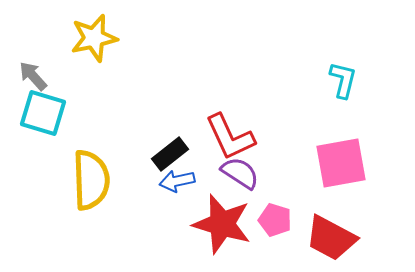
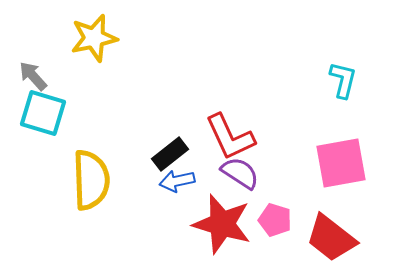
red trapezoid: rotated 10 degrees clockwise
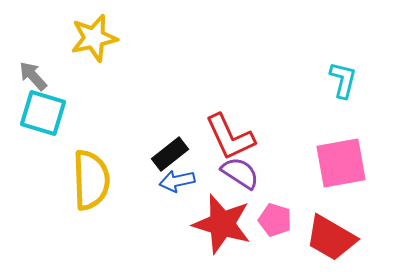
red trapezoid: rotated 8 degrees counterclockwise
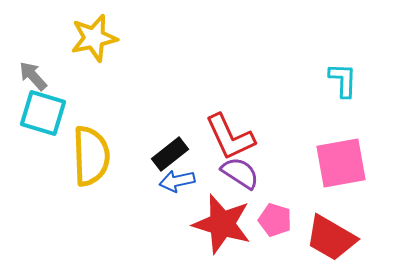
cyan L-shape: rotated 12 degrees counterclockwise
yellow semicircle: moved 24 px up
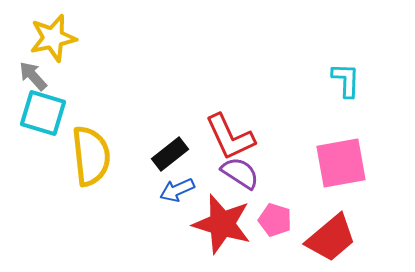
yellow star: moved 41 px left
cyan L-shape: moved 3 px right
yellow semicircle: rotated 4 degrees counterclockwise
blue arrow: moved 9 px down; rotated 12 degrees counterclockwise
red trapezoid: rotated 70 degrees counterclockwise
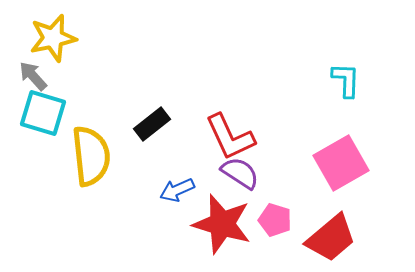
black rectangle: moved 18 px left, 30 px up
pink square: rotated 20 degrees counterclockwise
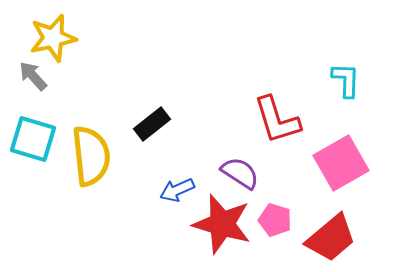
cyan square: moved 10 px left, 26 px down
red L-shape: moved 47 px right, 17 px up; rotated 8 degrees clockwise
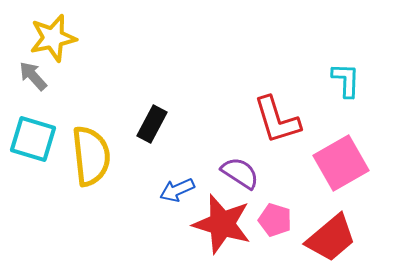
black rectangle: rotated 24 degrees counterclockwise
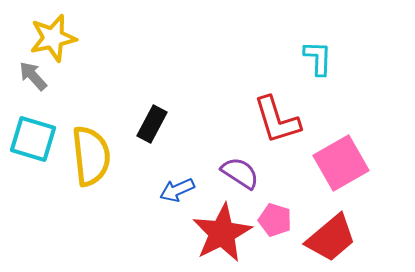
cyan L-shape: moved 28 px left, 22 px up
red star: moved 9 px down; rotated 28 degrees clockwise
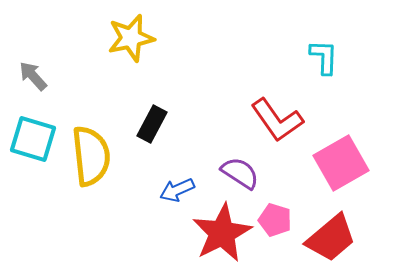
yellow star: moved 78 px right
cyan L-shape: moved 6 px right, 1 px up
red L-shape: rotated 18 degrees counterclockwise
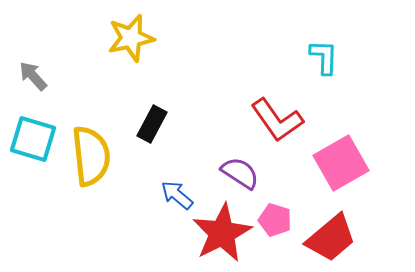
blue arrow: moved 5 px down; rotated 64 degrees clockwise
